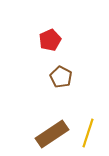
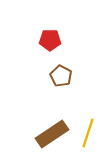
red pentagon: rotated 25 degrees clockwise
brown pentagon: moved 1 px up
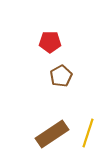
red pentagon: moved 2 px down
brown pentagon: rotated 15 degrees clockwise
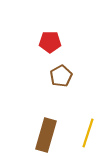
brown rectangle: moved 6 px left, 1 px down; rotated 40 degrees counterclockwise
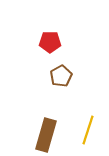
yellow line: moved 3 px up
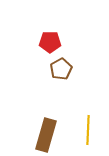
brown pentagon: moved 7 px up
yellow line: rotated 16 degrees counterclockwise
